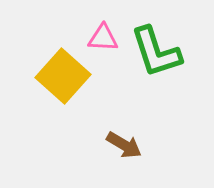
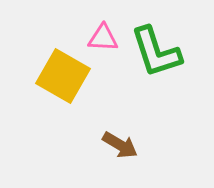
yellow square: rotated 12 degrees counterclockwise
brown arrow: moved 4 px left
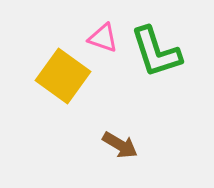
pink triangle: rotated 16 degrees clockwise
yellow square: rotated 6 degrees clockwise
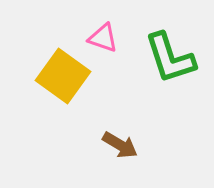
green L-shape: moved 14 px right, 6 px down
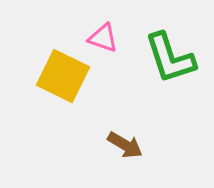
yellow square: rotated 10 degrees counterclockwise
brown arrow: moved 5 px right
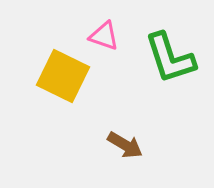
pink triangle: moved 1 px right, 2 px up
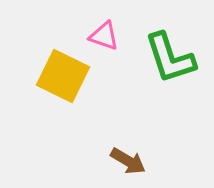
brown arrow: moved 3 px right, 16 px down
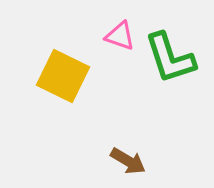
pink triangle: moved 16 px right
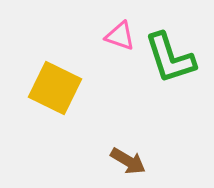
yellow square: moved 8 px left, 12 px down
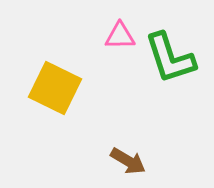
pink triangle: rotated 20 degrees counterclockwise
